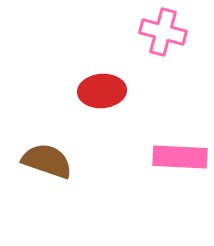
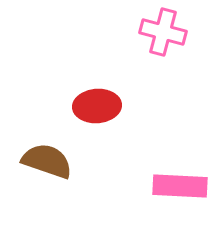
red ellipse: moved 5 px left, 15 px down
pink rectangle: moved 29 px down
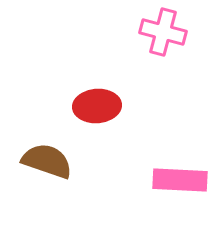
pink rectangle: moved 6 px up
